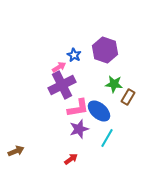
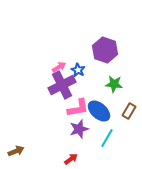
blue star: moved 4 px right, 15 px down
brown rectangle: moved 1 px right, 14 px down
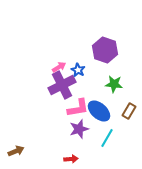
red arrow: rotated 32 degrees clockwise
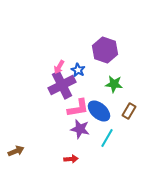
pink arrow: rotated 152 degrees clockwise
purple star: moved 1 px right; rotated 30 degrees clockwise
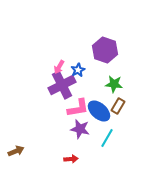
blue star: rotated 16 degrees clockwise
brown rectangle: moved 11 px left, 5 px up
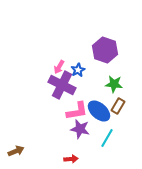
purple cross: rotated 36 degrees counterclockwise
pink L-shape: moved 1 px left, 3 px down
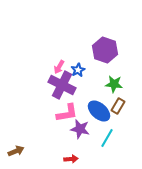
pink L-shape: moved 10 px left, 2 px down
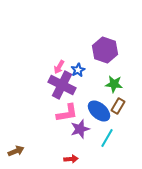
purple star: rotated 30 degrees counterclockwise
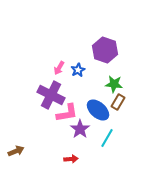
pink arrow: moved 1 px down
purple cross: moved 11 px left, 10 px down
brown rectangle: moved 4 px up
blue ellipse: moved 1 px left, 1 px up
purple star: rotated 18 degrees counterclockwise
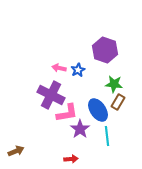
pink arrow: rotated 72 degrees clockwise
blue ellipse: rotated 15 degrees clockwise
cyan line: moved 2 px up; rotated 36 degrees counterclockwise
